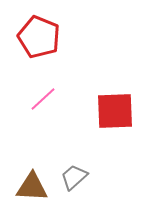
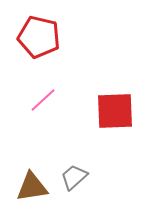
red pentagon: rotated 9 degrees counterclockwise
pink line: moved 1 px down
brown triangle: rotated 12 degrees counterclockwise
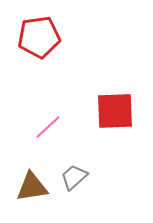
red pentagon: rotated 21 degrees counterclockwise
pink line: moved 5 px right, 27 px down
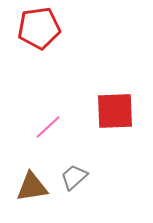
red pentagon: moved 9 px up
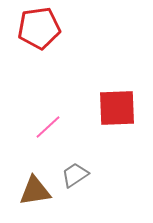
red square: moved 2 px right, 3 px up
gray trapezoid: moved 1 px right, 2 px up; rotated 8 degrees clockwise
brown triangle: moved 3 px right, 4 px down
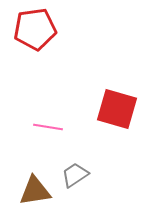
red pentagon: moved 4 px left, 1 px down
red square: moved 1 px down; rotated 18 degrees clockwise
pink line: rotated 52 degrees clockwise
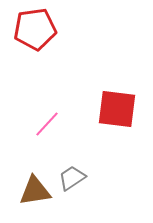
red square: rotated 9 degrees counterclockwise
pink line: moved 1 px left, 3 px up; rotated 56 degrees counterclockwise
gray trapezoid: moved 3 px left, 3 px down
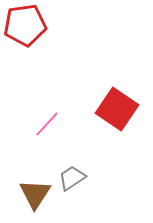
red pentagon: moved 10 px left, 4 px up
red square: rotated 27 degrees clockwise
brown triangle: moved 3 px down; rotated 48 degrees counterclockwise
